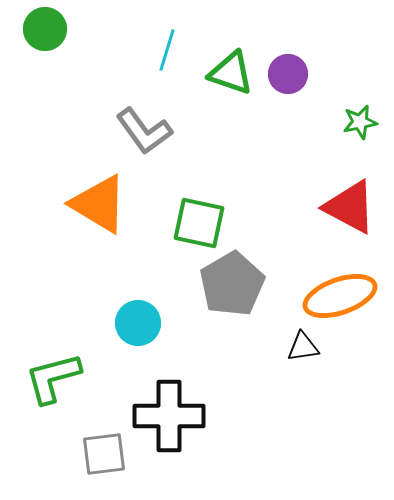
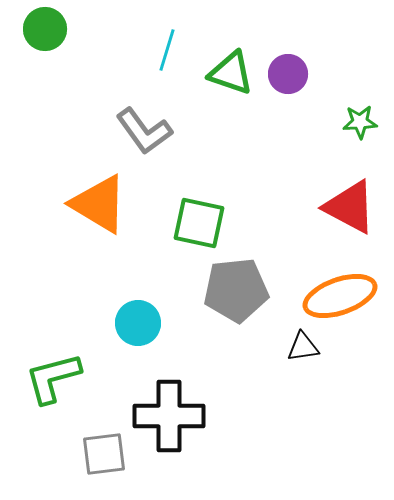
green star: rotated 8 degrees clockwise
gray pentagon: moved 4 px right, 6 px down; rotated 24 degrees clockwise
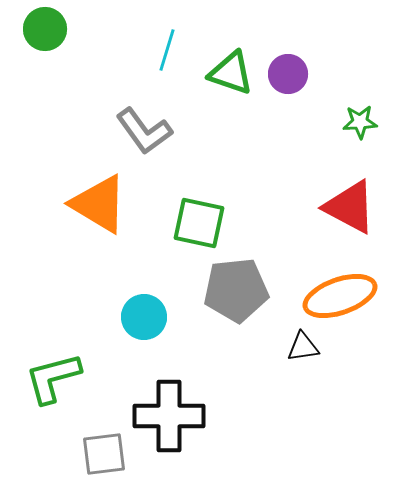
cyan circle: moved 6 px right, 6 px up
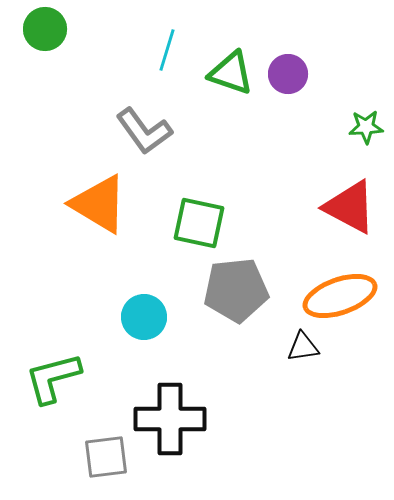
green star: moved 6 px right, 5 px down
black cross: moved 1 px right, 3 px down
gray square: moved 2 px right, 3 px down
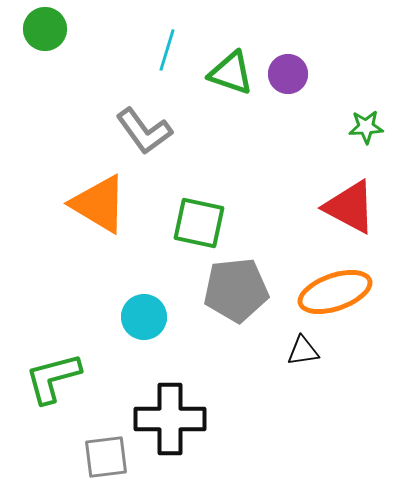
orange ellipse: moved 5 px left, 4 px up
black triangle: moved 4 px down
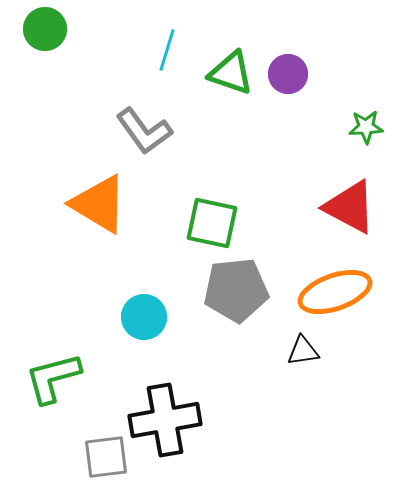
green square: moved 13 px right
black cross: moved 5 px left, 1 px down; rotated 10 degrees counterclockwise
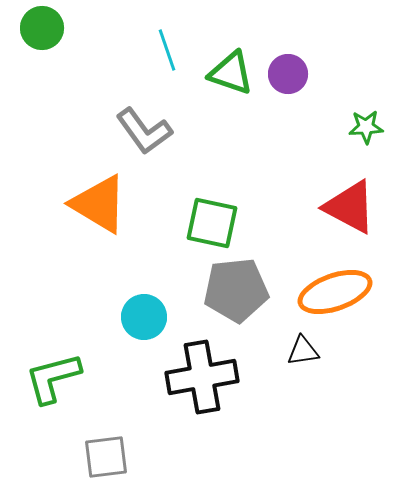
green circle: moved 3 px left, 1 px up
cyan line: rotated 36 degrees counterclockwise
black cross: moved 37 px right, 43 px up
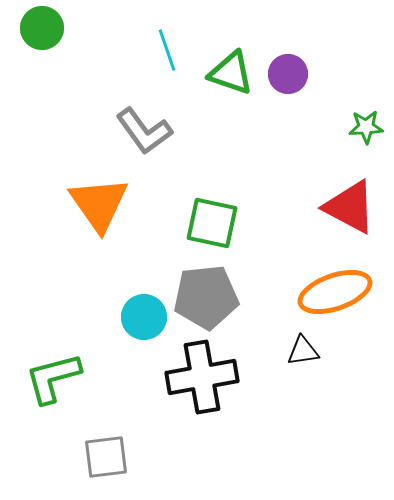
orange triangle: rotated 24 degrees clockwise
gray pentagon: moved 30 px left, 7 px down
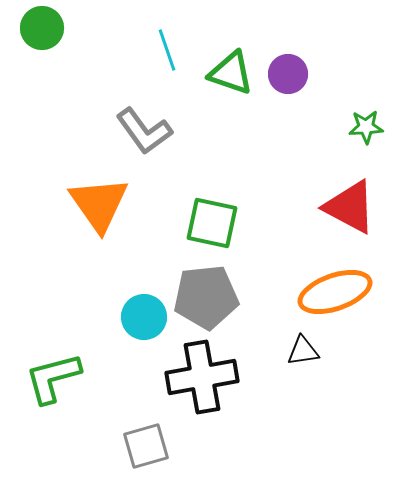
gray square: moved 40 px right, 11 px up; rotated 9 degrees counterclockwise
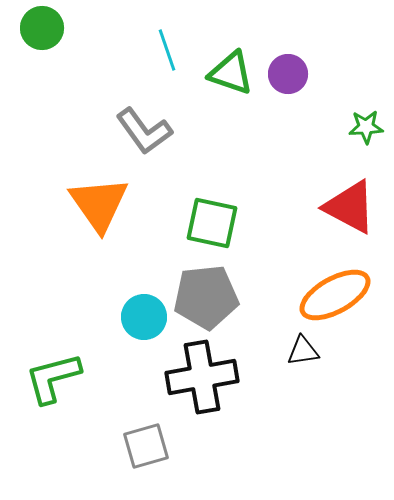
orange ellipse: moved 3 px down; rotated 10 degrees counterclockwise
